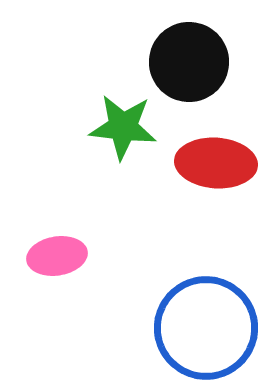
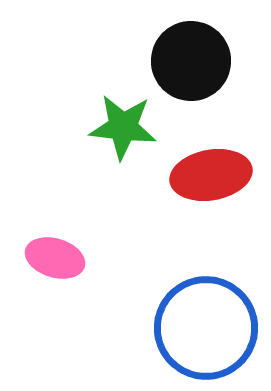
black circle: moved 2 px right, 1 px up
red ellipse: moved 5 px left, 12 px down; rotated 14 degrees counterclockwise
pink ellipse: moved 2 px left, 2 px down; rotated 26 degrees clockwise
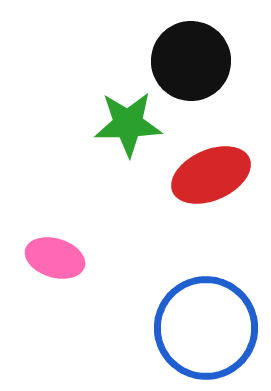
green star: moved 5 px right, 3 px up; rotated 8 degrees counterclockwise
red ellipse: rotated 14 degrees counterclockwise
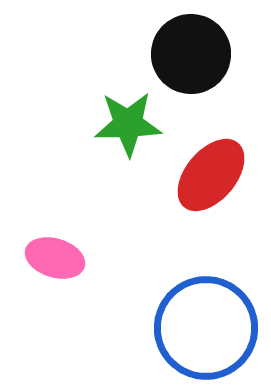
black circle: moved 7 px up
red ellipse: rotated 26 degrees counterclockwise
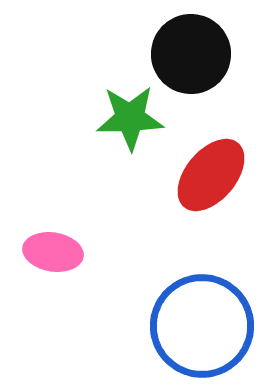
green star: moved 2 px right, 6 px up
pink ellipse: moved 2 px left, 6 px up; rotated 8 degrees counterclockwise
blue circle: moved 4 px left, 2 px up
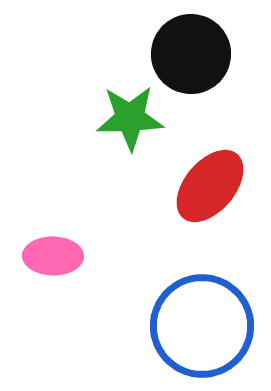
red ellipse: moved 1 px left, 11 px down
pink ellipse: moved 4 px down; rotated 8 degrees counterclockwise
